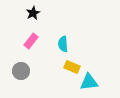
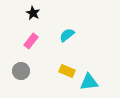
black star: rotated 16 degrees counterclockwise
cyan semicircle: moved 4 px right, 9 px up; rotated 56 degrees clockwise
yellow rectangle: moved 5 px left, 4 px down
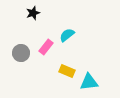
black star: rotated 24 degrees clockwise
pink rectangle: moved 15 px right, 6 px down
gray circle: moved 18 px up
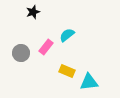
black star: moved 1 px up
